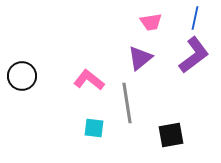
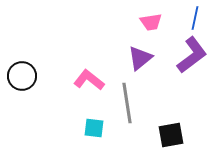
purple L-shape: moved 2 px left
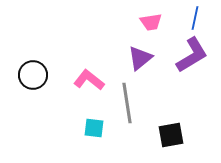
purple L-shape: rotated 6 degrees clockwise
black circle: moved 11 px right, 1 px up
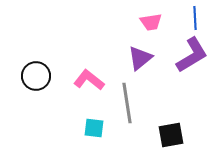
blue line: rotated 15 degrees counterclockwise
black circle: moved 3 px right, 1 px down
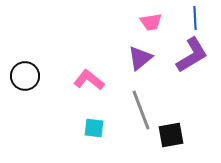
black circle: moved 11 px left
gray line: moved 14 px right, 7 px down; rotated 12 degrees counterclockwise
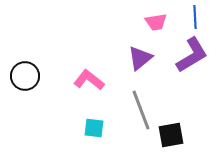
blue line: moved 1 px up
pink trapezoid: moved 5 px right
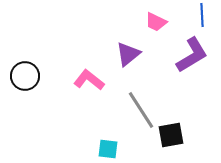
blue line: moved 7 px right, 2 px up
pink trapezoid: rotated 35 degrees clockwise
purple triangle: moved 12 px left, 4 px up
gray line: rotated 12 degrees counterclockwise
cyan square: moved 14 px right, 21 px down
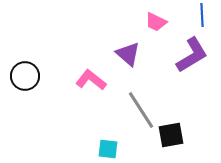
purple triangle: rotated 40 degrees counterclockwise
pink L-shape: moved 2 px right
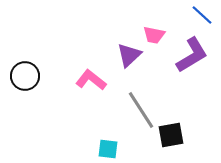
blue line: rotated 45 degrees counterclockwise
pink trapezoid: moved 2 px left, 13 px down; rotated 15 degrees counterclockwise
purple triangle: moved 1 px right, 1 px down; rotated 36 degrees clockwise
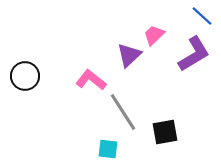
blue line: moved 1 px down
pink trapezoid: rotated 125 degrees clockwise
purple L-shape: moved 2 px right, 1 px up
gray line: moved 18 px left, 2 px down
black square: moved 6 px left, 3 px up
